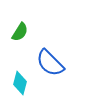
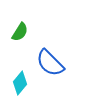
cyan diamond: rotated 25 degrees clockwise
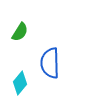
blue semicircle: rotated 44 degrees clockwise
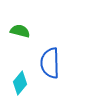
green semicircle: moved 1 px up; rotated 108 degrees counterclockwise
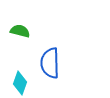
cyan diamond: rotated 20 degrees counterclockwise
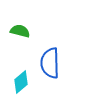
cyan diamond: moved 1 px right, 1 px up; rotated 30 degrees clockwise
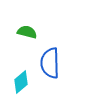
green semicircle: moved 7 px right, 1 px down
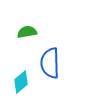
green semicircle: rotated 24 degrees counterclockwise
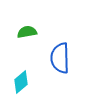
blue semicircle: moved 10 px right, 5 px up
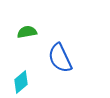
blue semicircle: rotated 24 degrees counterclockwise
